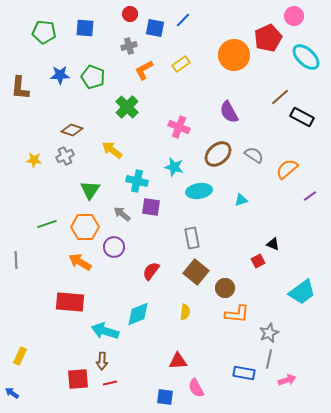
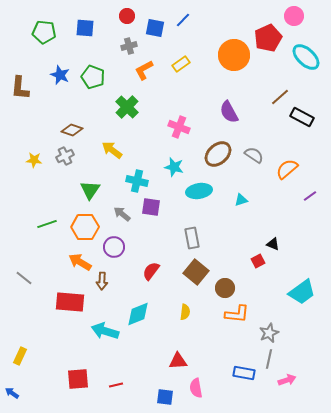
red circle at (130, 14): moved 3 px left, 2 px down
blue star at (60, 75): rotated 24 degrees clockwise
gray line at (16, 260): moved 8 px right, 18 px down; rotated 48 degrees counterclockwise
brown arrow at (102, 361): moved 80 px up
red line at (110, 383): moved 6 px right, 2 px down
pink semicircle at (196, 388): rotated 18 degrees clockwise
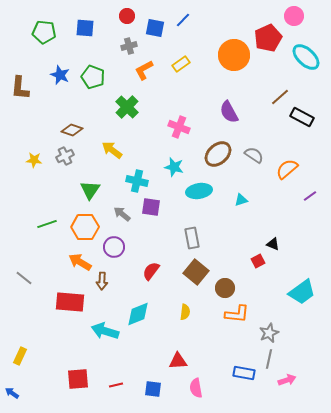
blue square at (165, 397): moved 12 px left, 8 px up
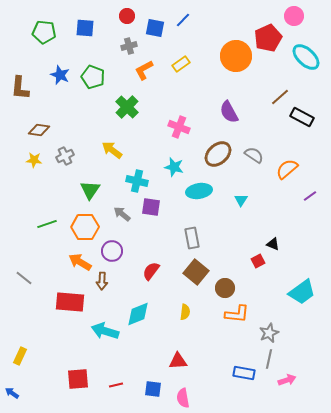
orange circle at (234, 55): moved 2 px right, 1 px down
brown diamond at (72, 130): moved 33 px left; rotated 10 degrees counterclockwise
cyan triangle at (241, 200): rotated 40 degrees counterclockwise
purple circle at (114, 247): moved 2 px left, 4 px down
pink semicircle at (196, 388): moved 13 px left, 10 px down
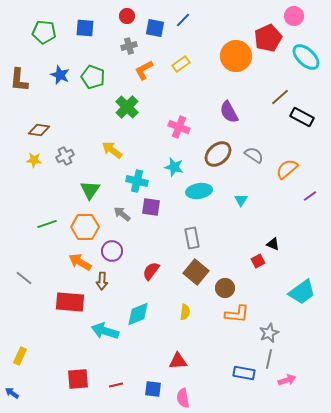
brown L-shape at (20, 88): moved 1 px left, 8 px up
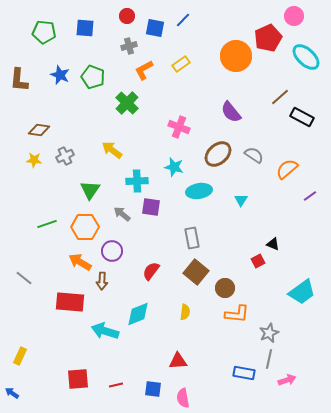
green cross at (127, 107): moved 4 px up
purple semicircle at (229, 112): moved 2 px right; rotated 10 degrees counterclockwise
cyan cross at (137, 181): rotated 15 degrees counterclockwise
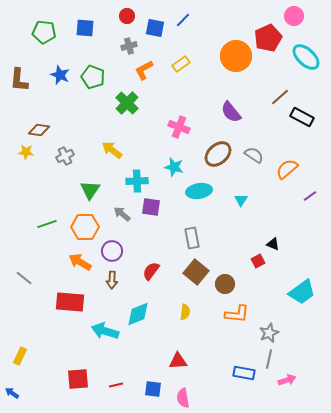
yellow star at (34, 160): moved 8 px left, 8 px up
brown arrow at (102, 281): moved 10 px right, 1 px up
brown circle at (225, 288): moved 4 px up
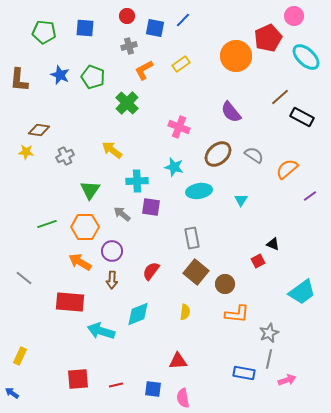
cyan arrow at (105, 331): moved 4 px left
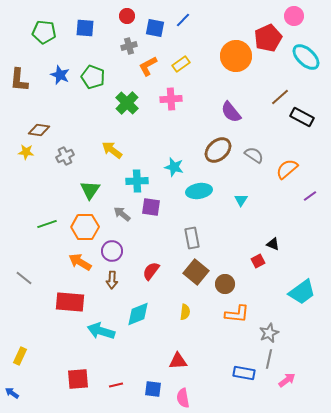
orange L-shape at (144, 70): moved 4 px right, 4 px up
pink cross at (179, 127): moved 8 px left, 28 px up; rotated 25 degrees counterclockwise
brown ellipse at (218, 154): moved 4 px up
pink arrow at (287, 380): rotated 18 degrees counterclockwise
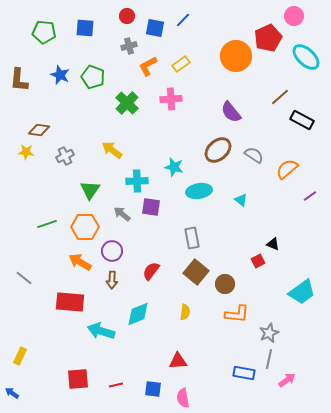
black rectangle at (302, 117): moved 3 px down
cyan triangle at (241, 200): rotated 24 degrees counterclockwise
